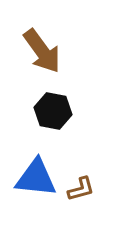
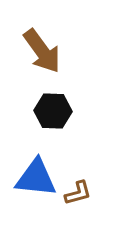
black hexagon: rotated 9 degrees counterclockwise
brown L-shape: moved 3 px left, 4 px down
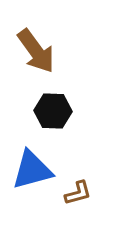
brown arrow: moved 6 px left
blue triangle: moved 4 px left, 8 px up; rotated 21 degrees counterclockwise
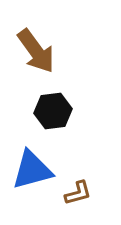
black hexagon: rotated 9 degrees counterclockwise
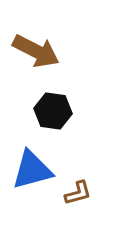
brown arrow: rotated 27 degrees counterclockwise
black hexagon: rotated 15 degrees clockwise
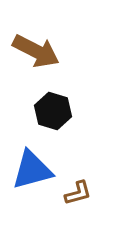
black hexagon: rotated 9 degrees clockwise
